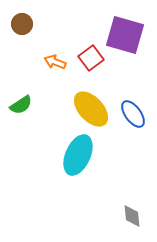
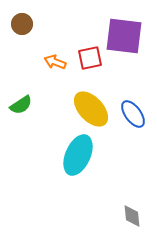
purple square: moved 1 px left, 1 px down; rotated 9 degrees counterclockwise
red square: moved 1 px left; rotated 25 degrees clockwise
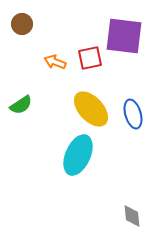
blue ellipse: rotated 20 degrees clockwise
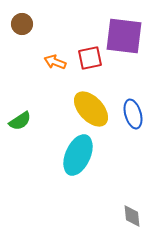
green semicircle: moved 1 px left, 16 px down
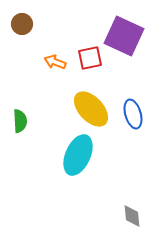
purple square: rotated 18 degrees clockwise
green semicircle: rotated 60 degrees counterclockwise
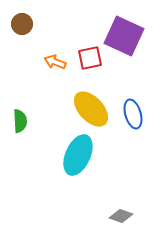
gray diamond: moved 11 px left; rotated 65 degrees counterclockwise
